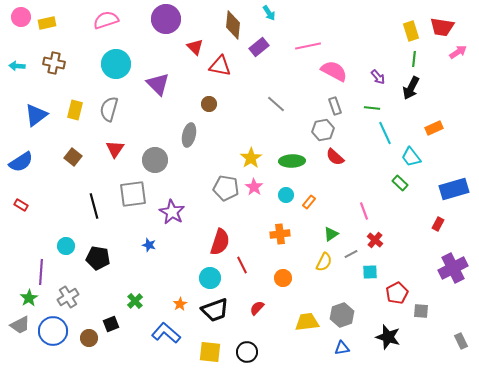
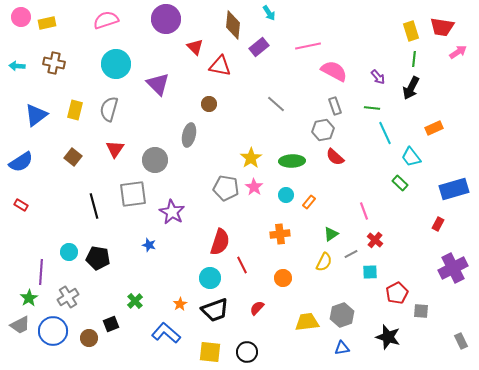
cyan circle at (66, 246): moved 3 px right, 6 px down
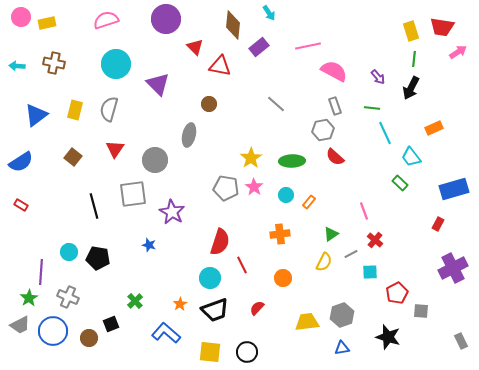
gray cross at (68, 297): rotated 35 degrees counterclockwise
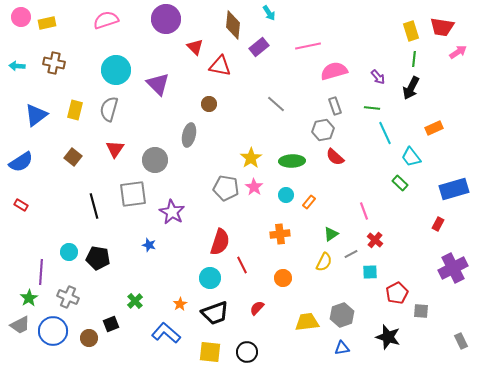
cyan circle at (116, 64): moved 6 px down
pink semicircle at (334, 71): rotated 44 degrees counterclockwise
black trapezoid at (215, 310): moved 3 px down
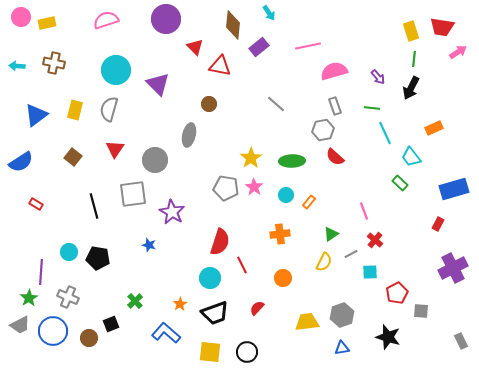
red rectangle at (21, 205): moved 15 px right, 1 px up
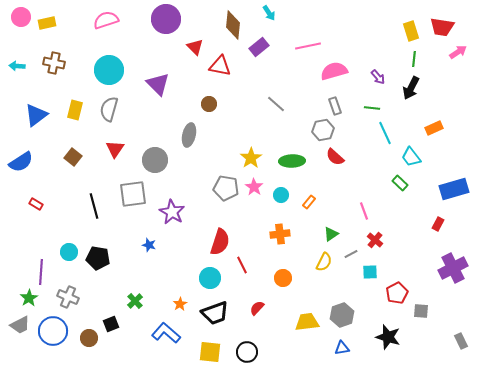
cyan circle at (116, 70): moved 7 px left
cyan circle at (286, 195): moved 5 px left
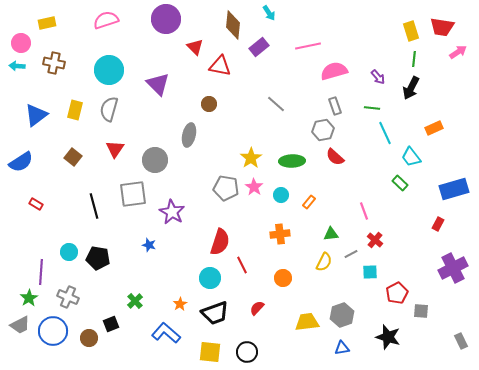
pink circle at (21, 17): moved 26 px down
green triangle at (331, 234): rotated 28 degrees clockwise
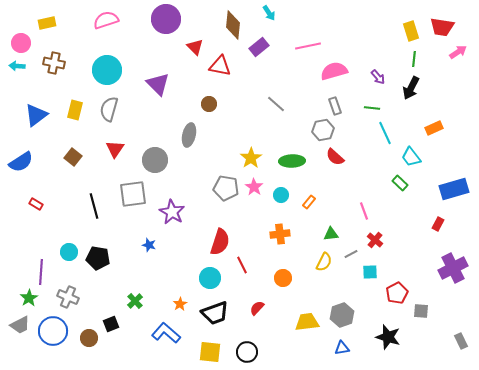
cyan circle at (109, 70): moved 2 px left
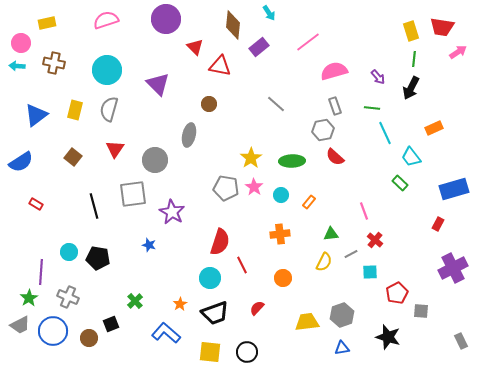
pink line at (308, 46): moved 4 px up; rotated 25 degrees counterclockwise
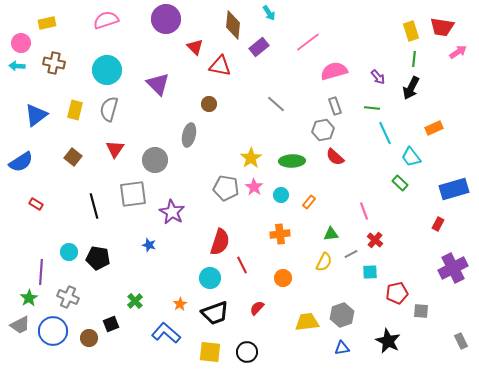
red pentagon at (397, 293): rotated 15 degrees clockwise
black star at (388, 337): moved 4 px down; rotated 10 degrees clockwise
